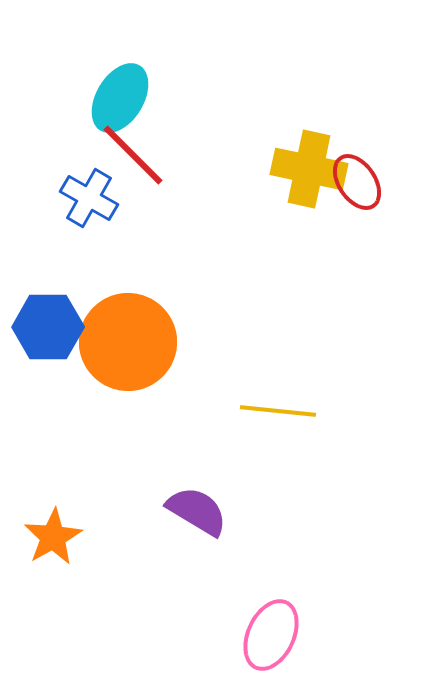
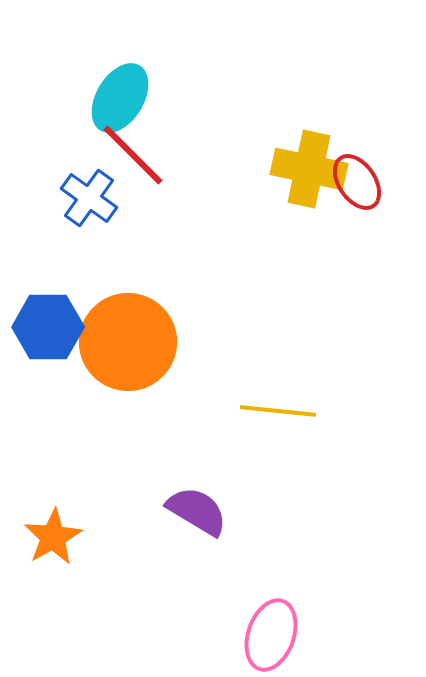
blue cross: rotated 6 degrees clockwise
pink ellipse: rotated 6 degrees counterclockwise
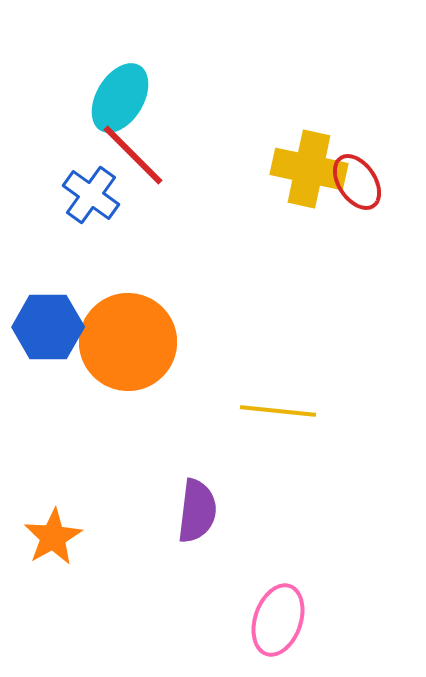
blue cross: moved 2 px right, 3 px up
purple semicircle: rotated 66 degrees clockwise
pink ellipse: moved 7 px right, 15 px up
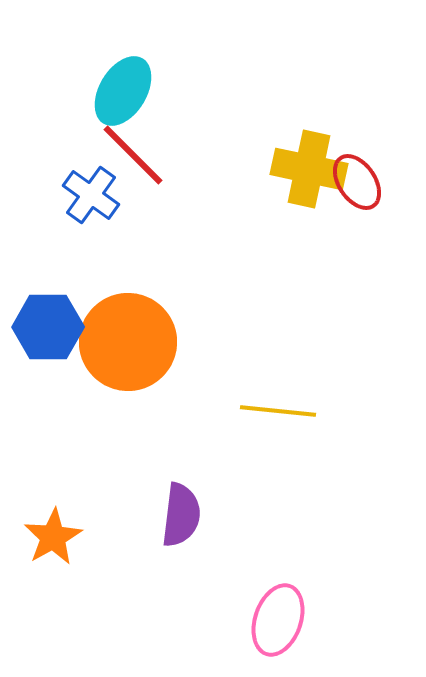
cyan ellipse: moved 3 px right, 7 px up
purple semicircle: moved 16 px left, 4 px down
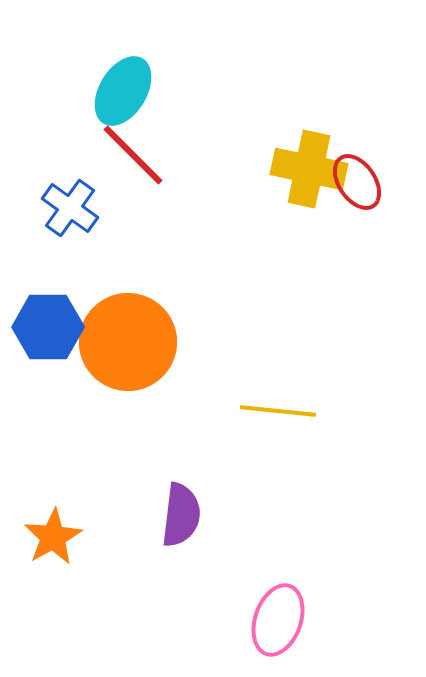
blue cross: moved 21 px left, 13 px down
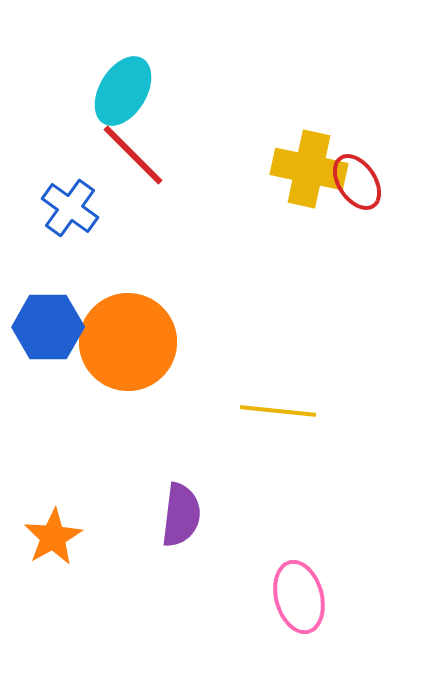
pink ellipse: moved 21 px right, 23 px up; rotated 34 degrees counterclockwise
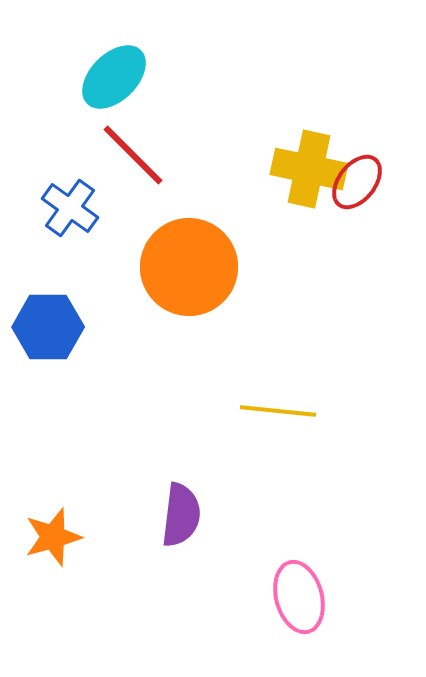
cyan ellipse: moved 9 px left, 14 px up; rotated 14 degrees clockwise
red ellipse: rotated 72 degrees clockwise
orange circle: moved 61 px right, 75 px up
orange star: rotated 14 degrees clockwise
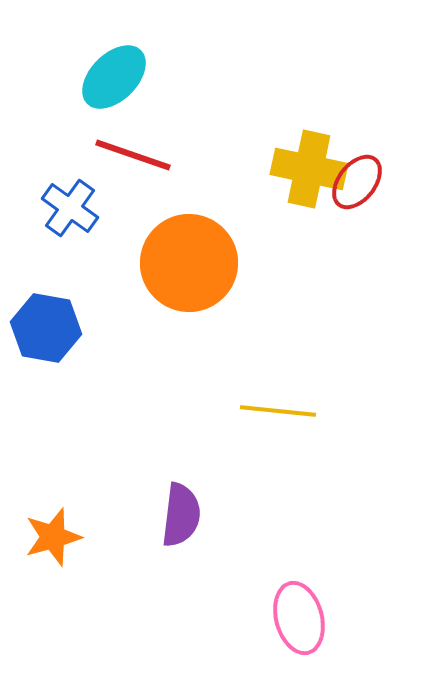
red line: rotated 26 degrees counterclockwise
orange circle: moved 4 px up
blue hexagon: moved 2 px left, 1 px down; rotated 10 degrees clockwise
pink ellipse: moved 21 px down
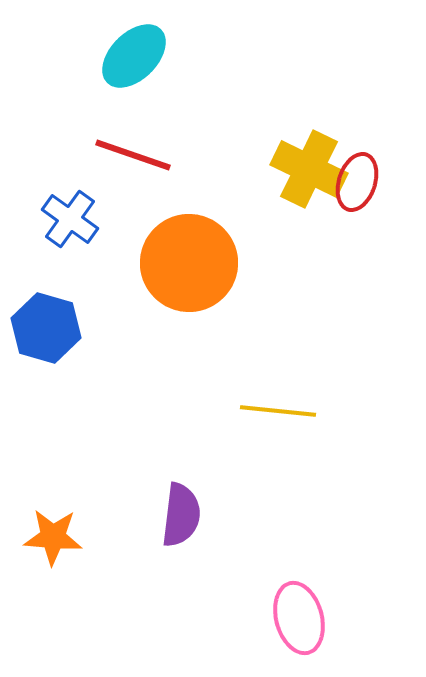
cyan ellipse: moved 20 px right, 21 px up
yellow cross: rotated 14 degrees clockwise
red ellipse: rotated 20 degrees counterclockwise
blue cross: moved 11 px down
blue hexagon: rotated 6 degrees clockwise
orange star: rotated 20 degrees clockwise
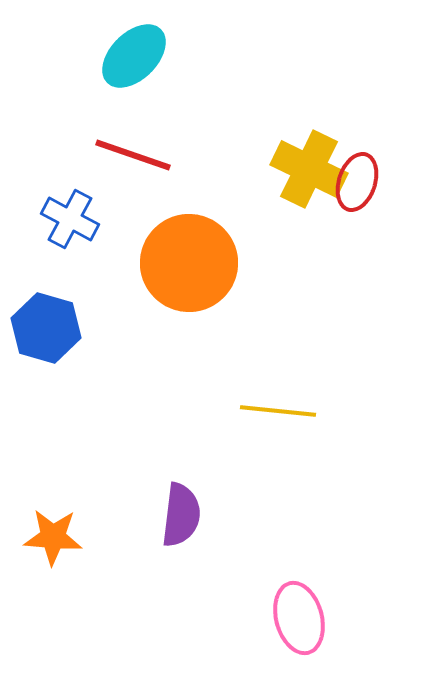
blue cross: rotated 8 degrees counterclockwise
